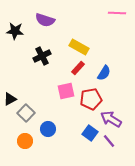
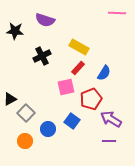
pink square: moved 4 px up
red pentagon: rotated 10 degrees counterclockwise
blue square: moved 18 px left, 12 px up
purple line: rotated 48 degrees counterclockwise
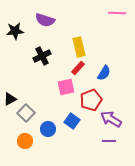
black star: rotated 12 degrees counterclockwise
yellow rectangle: rotated 48 degrees clockwise
red pentagon: moved 1 px down
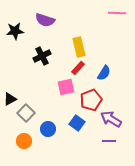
blue square: moved 5 px right, 2 px down
orange circle: moved 1 px left
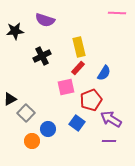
orange circle: moved 8 px right
